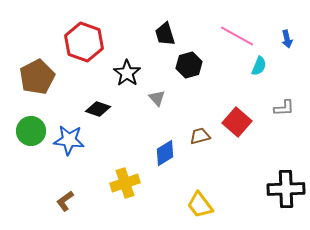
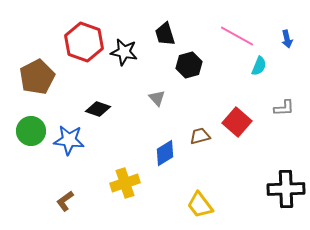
black star: moved 3 px left, 21 px up; rotated 24 degrees counterclockwise
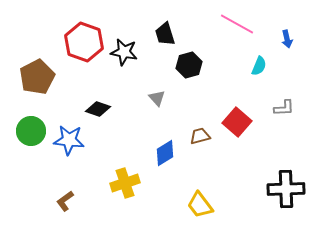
pink line: moved 12 px up
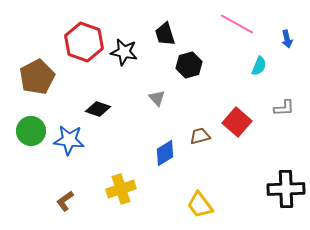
yellow cross: moved 4 px left, 6 px down
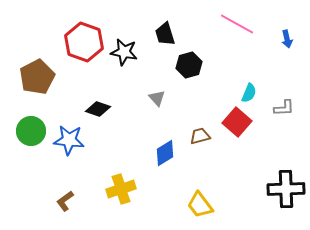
cyan semicircle: moved 10 px left, 27 px down
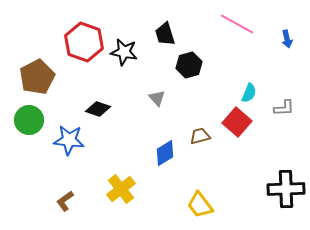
green circle: moved 2 px left, 11 px up
yellow cross: rotated 20 degrees counterclockwise
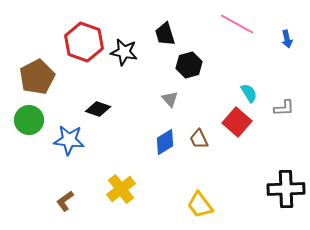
cyan semicircle: rotated 54 degrees counterclockwise
gray triangle: moved 13 px right, 1 px down
brown trapezoid: moved 1 px left, 3 px down; rotated 100 degrees counterclockwise
blue diamond: moved 11 px up
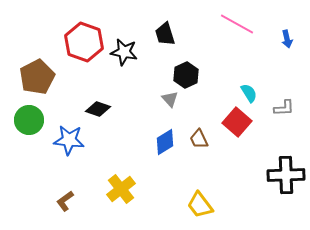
black hexagon: moved 3 px left, 10 px down; rotated 10 degrees counterclockwise
black cross: moved 14 px up
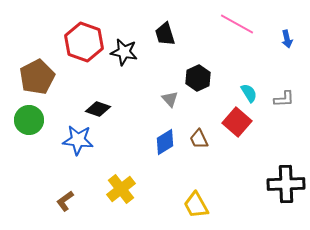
black hexagon: moved 12 px right, 3 px down
gray L-shape: moved 9 px up
blue star: moved 9 px right
black cross: moved 9 px down
yellow trapezoid: moved 4 px left; rotated 8 degrees clockwise
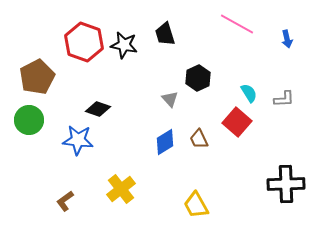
black star: moved 7 px up
